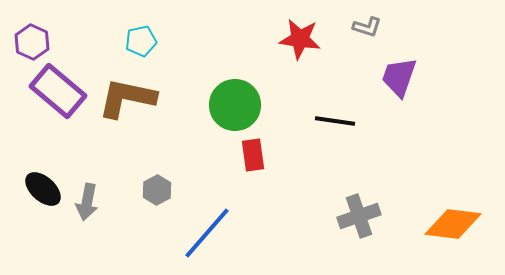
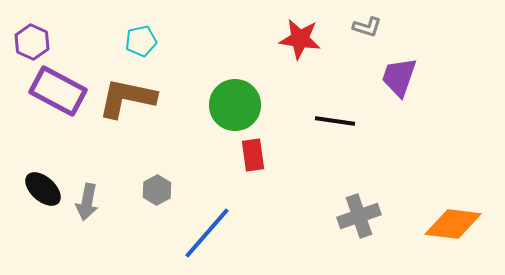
purple rectangle: rotated 12 degrees counterclockwise
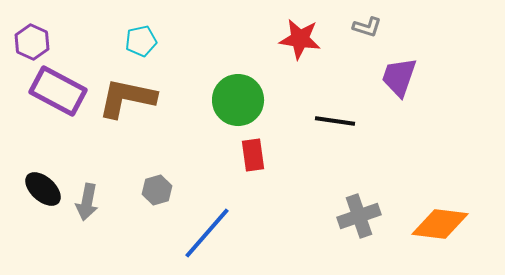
green circle: moved 3 px right, 5 px up
gray hexagon: rotated 12 degrees clockwise
orange diamond: moved 13 px left
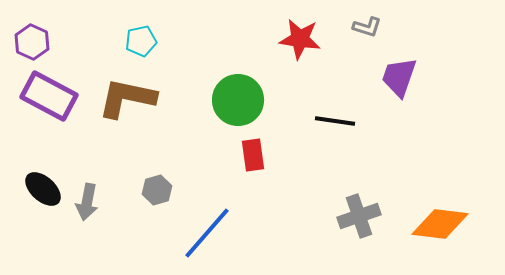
purple rectangle: moved 9 px left, 5 px down
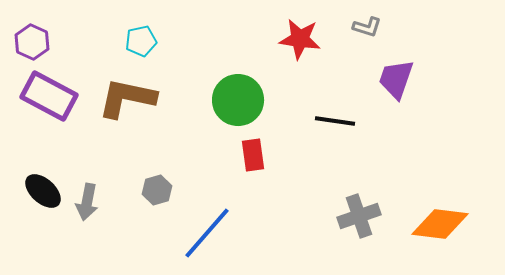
purple trapezoid: moved 3 px left, 2 px down
black ellipse: moved 2 px down
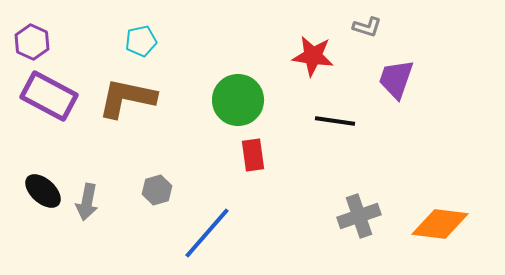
red star: moved 13 px right, 17 px down
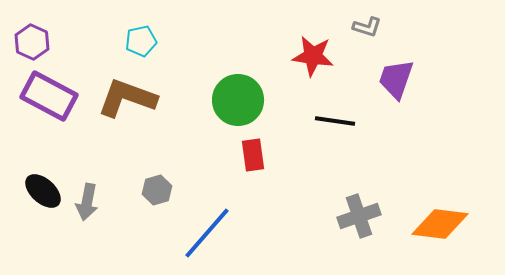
brown L-shape: rotated 8 degrees clockwise
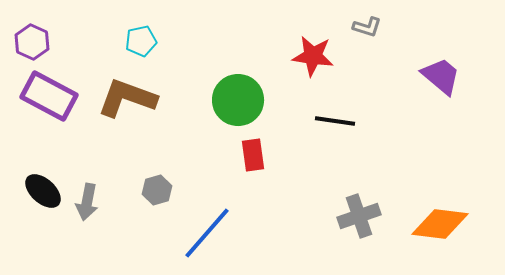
purple trapezoid: moved 45 px right, 3 px up; rotated 111 degrees clockwise
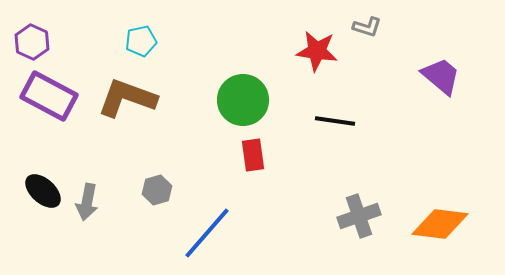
red star: moved 4 px right, 5 px up
green circle: moved 5 px right
